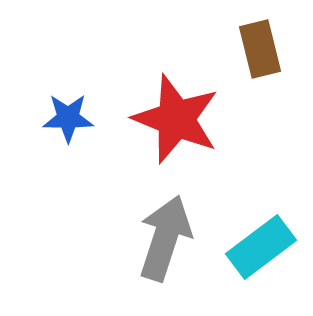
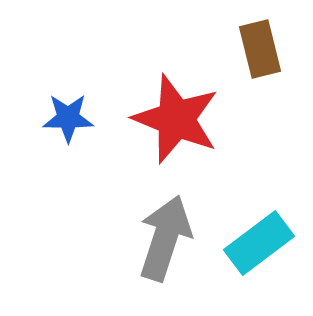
cyan rectangle: moved 2 px left, 4 px up
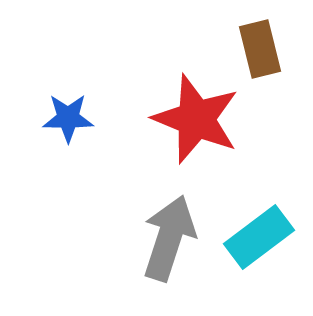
red star: moved 20 px right
gray arrow: moved 4 px right
cyan rectangle: moved 6 px up
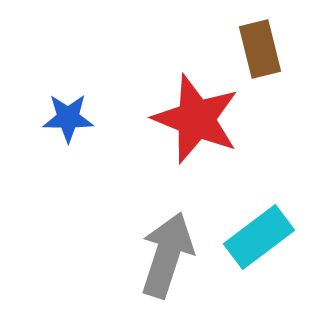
gray arrow: moved 2 px left, 17 px down
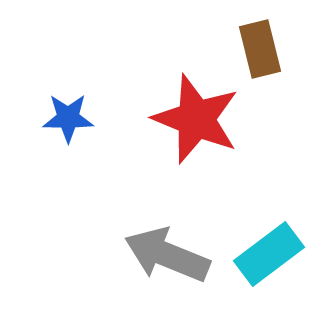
cyan rectangle: moved 10 px right, 17 px down
gray arrow: rotated 86 degrees counterclockwise
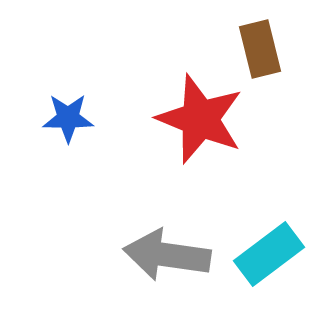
red star: moved 4 px right
gray arrow: rotated 14 degrees counterclockwise
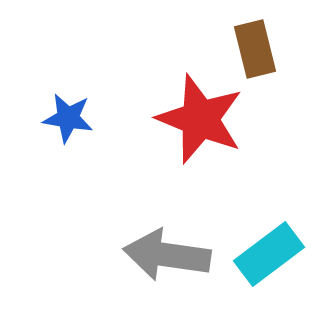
brown rectangle: moved 5 px left
blue star: rotated 9 degrees clockwise
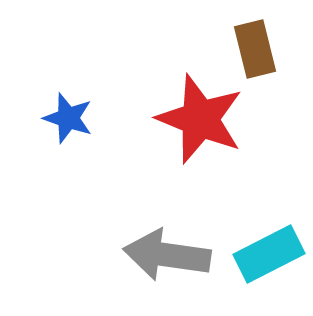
blue star: rotated 9 degrees clockwise
cyan rectangle: rotated 10 degrees clockwise
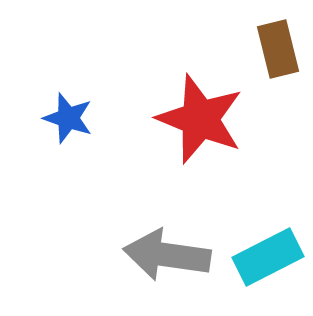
brown rectangle: moved 23 px right
cyan rectangle: moved 1 px left, 3 px down
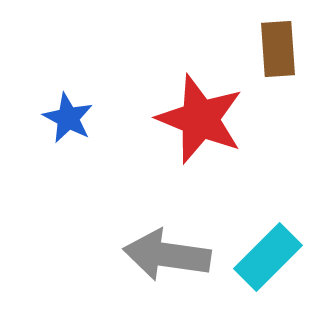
brown rectangle: rotated 10 degrees clockwise
blue star: rotated 9 degrees clockwise
cyan rectangle: rotated 18 degrees counterclockwise
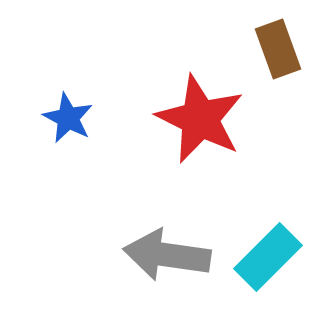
brown rectangle: rotated 16 degrees counterclockwise
red star: rotated 4 degrees clockwise
